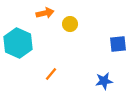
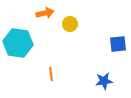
cyan hexagon: rotated 16 degrees counterclockwise
orange line: rotated 48 degrees counterclockwise
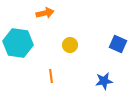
yellow circle: moved 21 px down
blue square: rotated 30 degrees clockwise
orange line: moved 2 px down
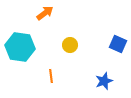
orange arrow: rotated 24 degrees counterclockwise
cyan hexagon: moved 2 px right, 4 px down
blue star: rotated 12 degrees counterclockwise
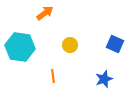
blue square: moved 3 px left
orange line: moved 2 px right
blue star: moved 2 px up
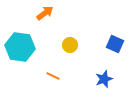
orange line: rotated 56 degrees counterclockwise
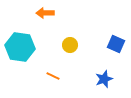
orange arrow: rotated 144 degrees counterclockwise
blue square: moved 1 px right
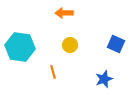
orange arrow: moved 19 px right
orange line: moved 4 px up; rotated 48 degrees clockwise
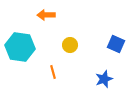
orange arrow: moved 18 px left, 2 px down
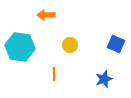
orange line: moved 1 px right, 2 px down; rotated 16 degrees clockwise
